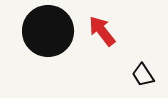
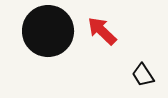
red arrow: rotated 8 degrees counterclockwise
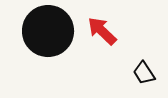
black trapezoid: moved 1 px right, 2 px up
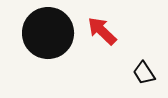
black circle: moved 2 px down
